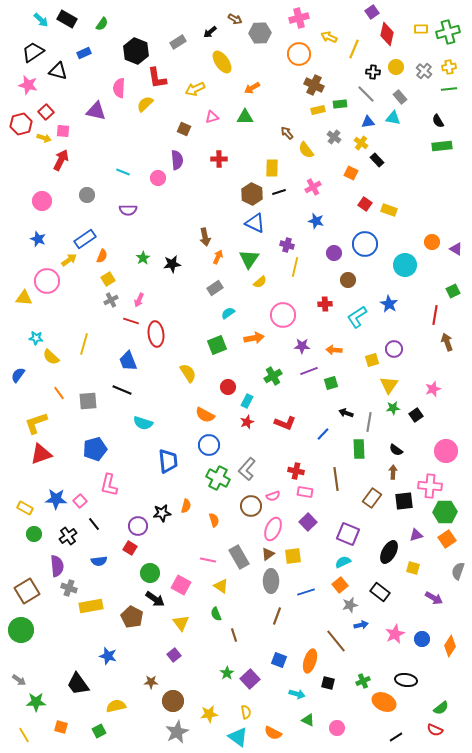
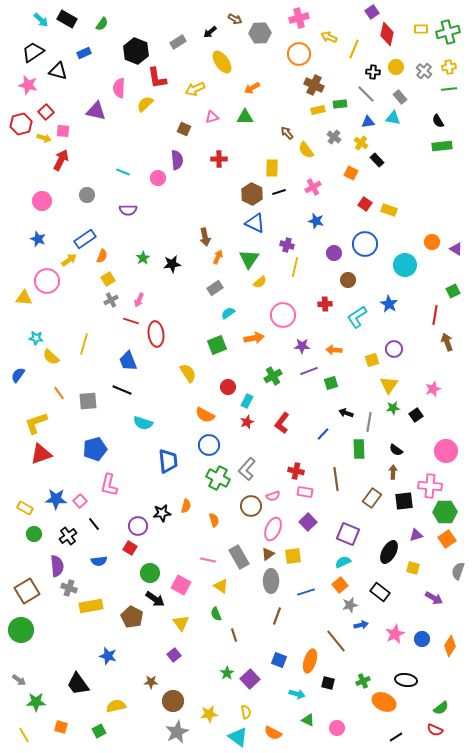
red L-shape at (285, 423): moved 3 px left; rotated 105 degrees clockwise
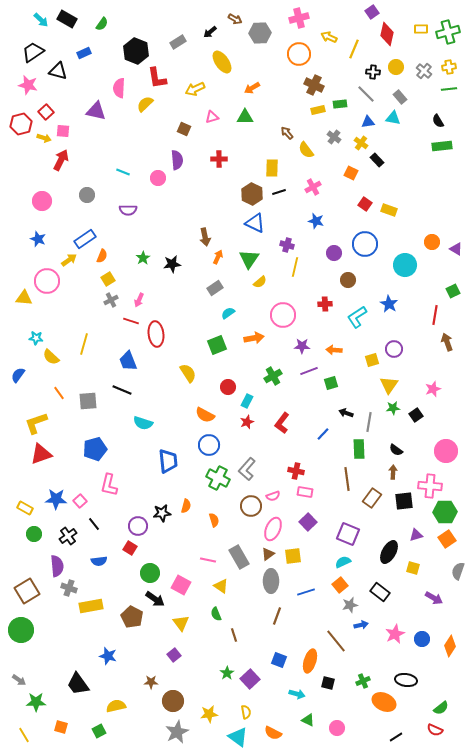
brown line at (336, 479): moved 11 px right
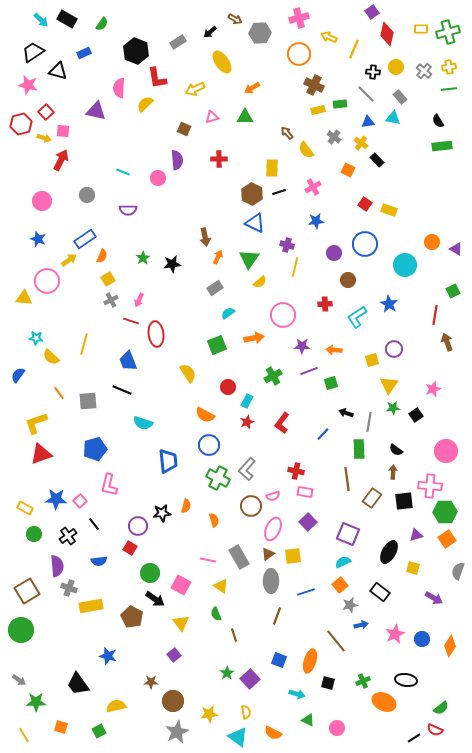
orange square at (351, 173): moved 3 px left, 3 px up
blue star at (316, 221): rotated 21 degrees counterclockwise
black line at (396, 737): moved 18 px right, 1 px down
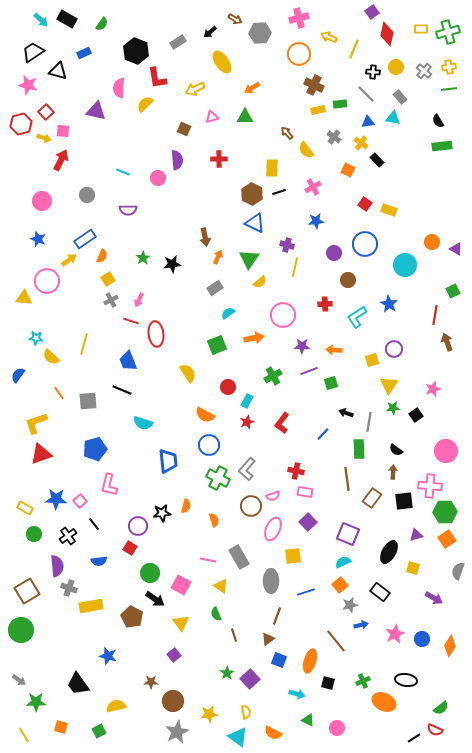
brown triangle at (268, 554): moved 85 px down
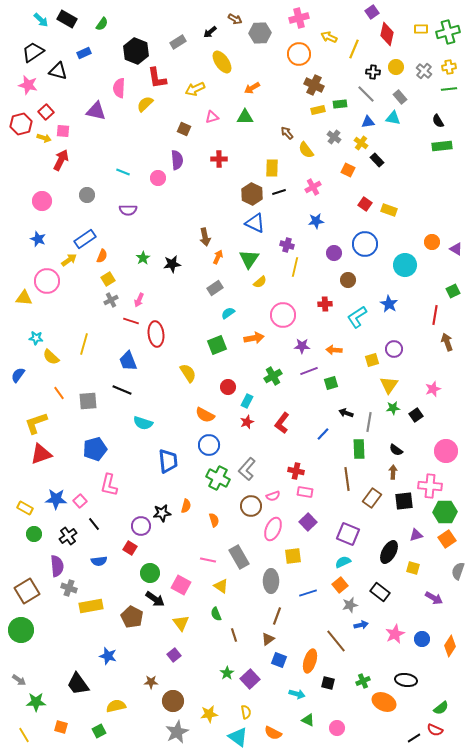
purple circle at (138, 526): moved 3 px right
blue line at (306, 592): moved 2 px right, 1 px down
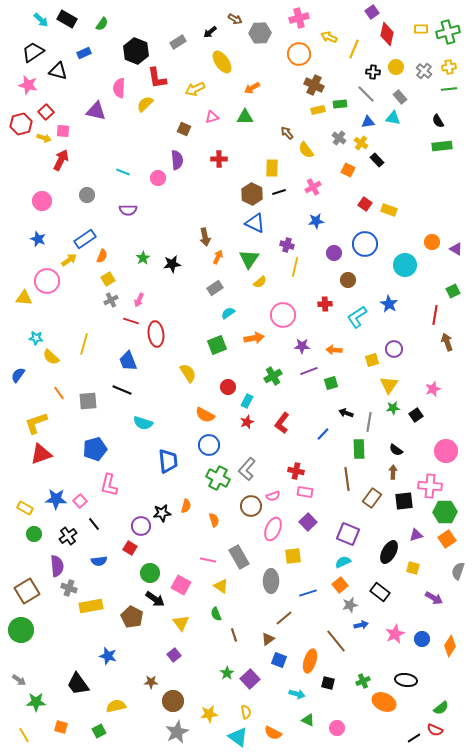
gray cross at (334, 137): moved 5 px right, 1 px down
brown line at (277, 616): moved 7 px right, 2 px down; rotated 30 degrees clockwise
